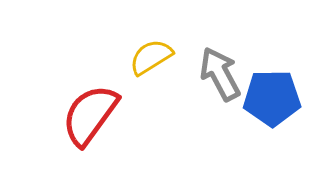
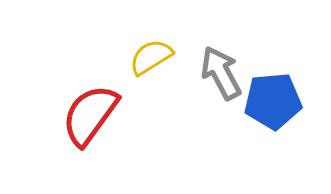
gray arrow: moved 1 px right, 1 px up
blue pentagon: moved 1 px right, 3 px down; rotated 4 degrees counterclockwise
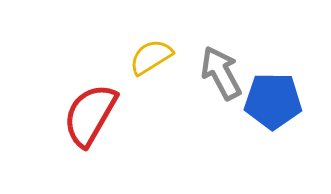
blue pentagon: rotated 6 degrees clockwise
red semicircle: rotated 6 degrees counterclockwise
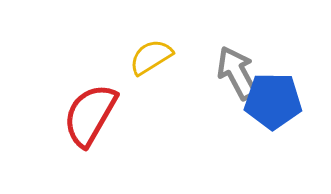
gray arrow: moved 16 px right
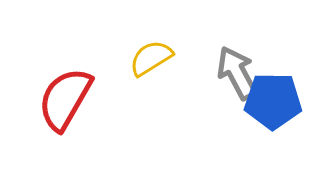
yellow semicircle: moved 1 px down
red semicircle: moved 25 px left, 16 px up
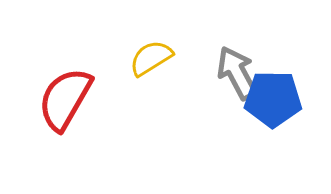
blue pentagon: moved 2 px up
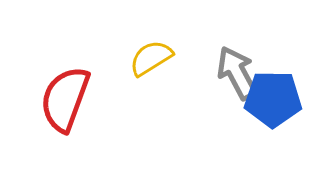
red semicircle: rotated 10 degrees counterclockwise
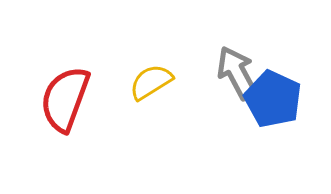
yellow semicircle: moved 24 px down
blue pentagon: rotated 24 degrees clockwise
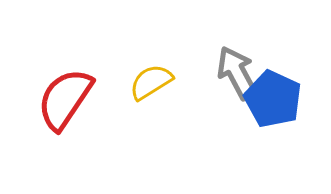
red semicircle: rotated 14 degrees clockwise
